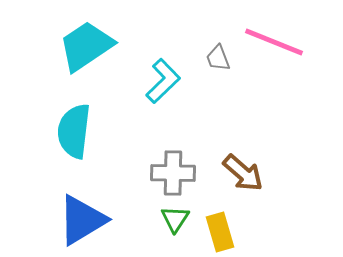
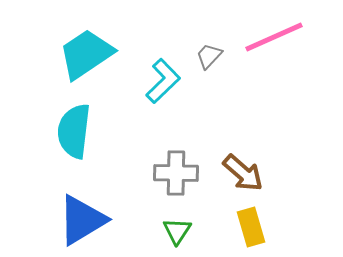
pink line: moved 5 px up; rotated 46 degrees counterclockwise
cyan trapezoid: moved 8 px down
gray trapezoid: moved 9 px left, 2 px up; rotated 64 degrees clockwise
gray cross: moved 3 px right
green triangle: moved 2 px right, 12 px down
yellow rectangle: moved 31 px right, 5 px up
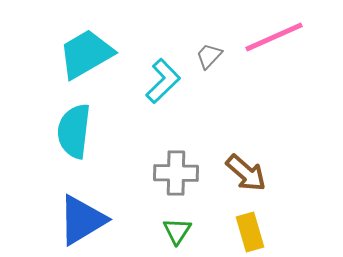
cyan trapezoid: rotated 4 degrees clockwise
brown arrow: moved 3 px right
yellow rectangle: moved 1 px left, 5 px down
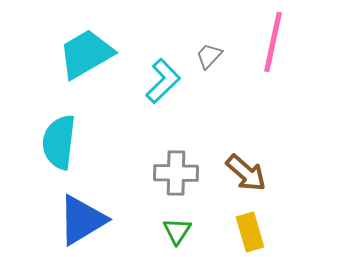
pink line: moved 1 px left, 5 px down; rotated 54 degrees counterclockwise
cyan semicircle: moved 15 px left, 11 px down
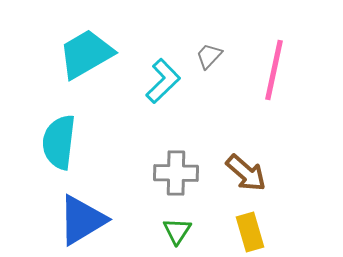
pink line: moved 1 px right, 28 px down
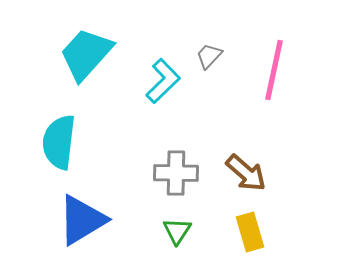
cyan trapezoid: rotated 18 degrees counterclockwise
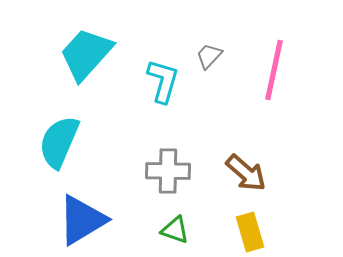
cyan L-shape: rotated 30 degrees counterclockwise
cyan semicircle: rotated 16 degrees clockwise
gray cross: moved 8 px left, 2 px up
green triangle: moved 2 px left, 1 px up; rotated 44 degrees counterclockwise
